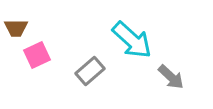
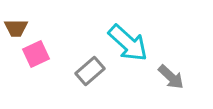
cyan arrow: moved 4 px left, 3 px down
pink square: moved 1 px left, 1 px up
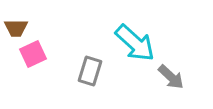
cyan arrow: moved 7 px right
pink square: moved 3 px left
gray rectangle: rotated 32 degrees counterclockwise
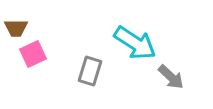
cyan arrow: rotated 9 degrees counterclockwise
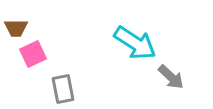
gray rectangle: moved 27 px left, 18 px down; rotated 28 degrees counterclockwise
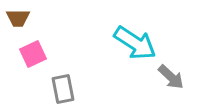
brown trapezoid: moved 2 px right, 10 px up
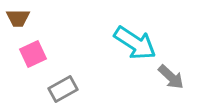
gray rectangle: rotated 72 degrees clockwise
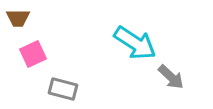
gray rectangle: rotated 44 degrees clockwise
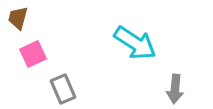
brown trapezoid: rotated 105 degrees clockwise
gray arrow: moved 4 px right, 12 px down; rotated 52 degrees clockwise
gray rectangle: rotated 52 degrees clockwise
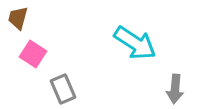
pink square: rotated 32 degrees counterclockwise
